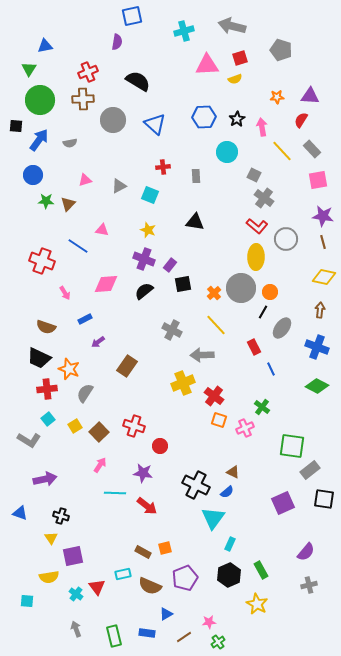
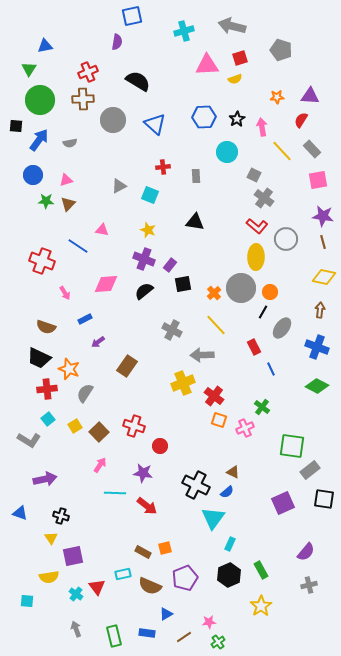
pink triangle at (85, 180): moved 19 px left
yellow star at (257, 604): moved 4 px right, 2 px down; rotated 10 degrees clockwise
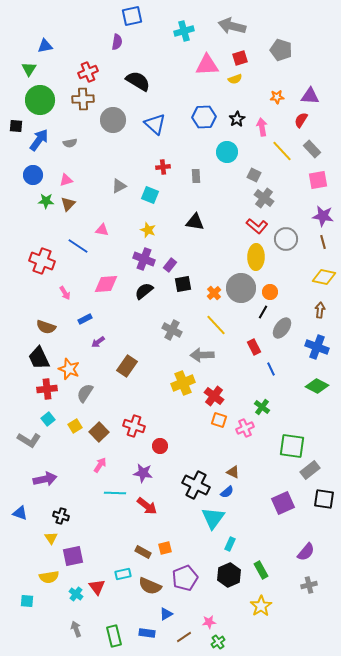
black trapezoid at (39, 358): rotated 40 degrees clockwise
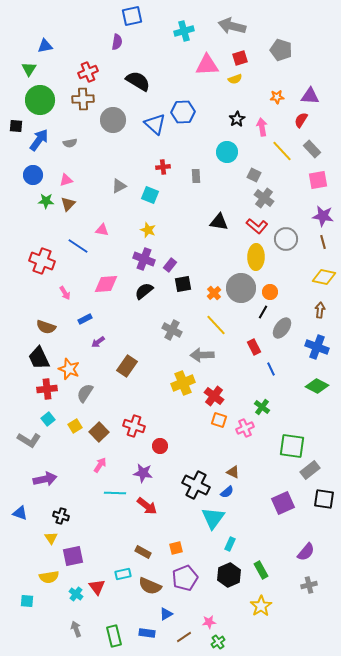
blue hexagon at (204, 117): moved 21 px left, 5 px up
black triangle at (195, 222): moved 24 px right
orange square at (165, 548): moved 11 px right
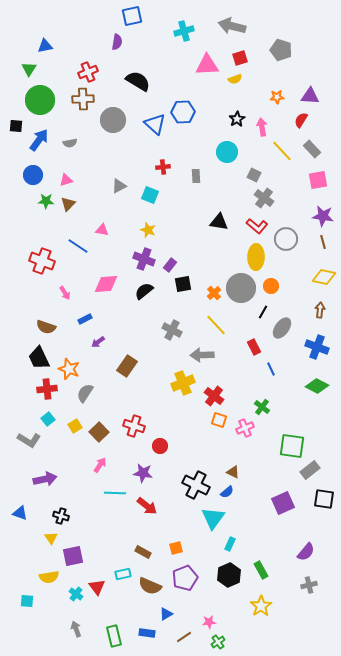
orange circle at (270, 292): moved 1 px right, 6 px up
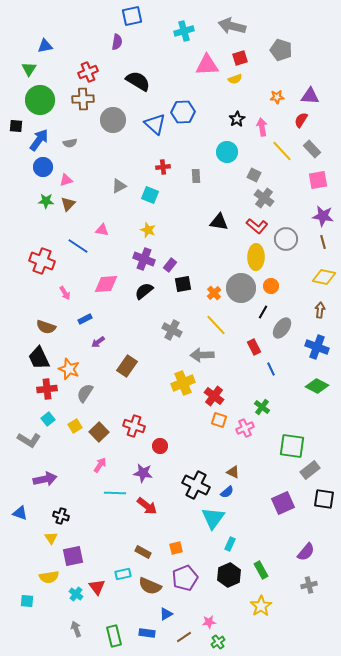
blue circle at (33, 175): moved 10 px right, 8 px up
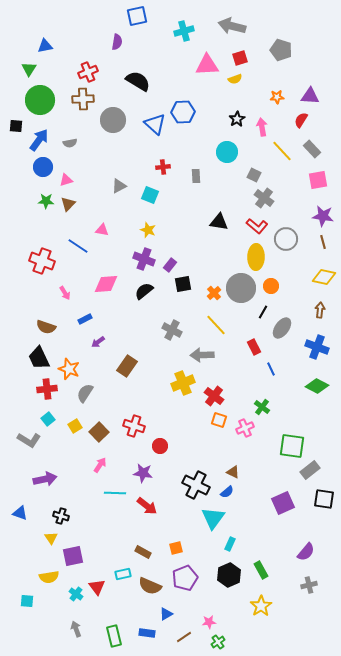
blue square at (132, 16): moved 5 px right
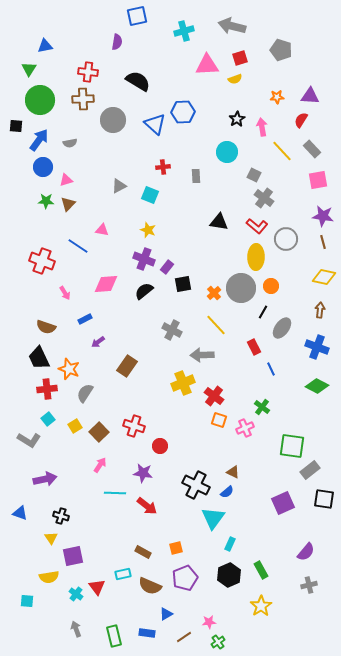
red cross at (88, 72): rotated 30 degrees clockwise
purple rectangle at (170, 265): moved 3 px left, 2 px down
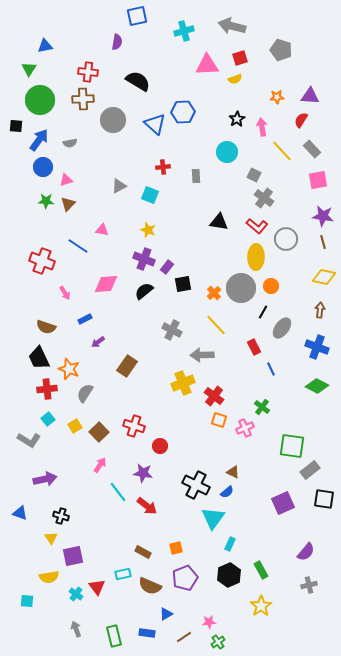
cyan line at (115, 493): moved 3 px right, 1 px up; rotated 50 degrees clockwise
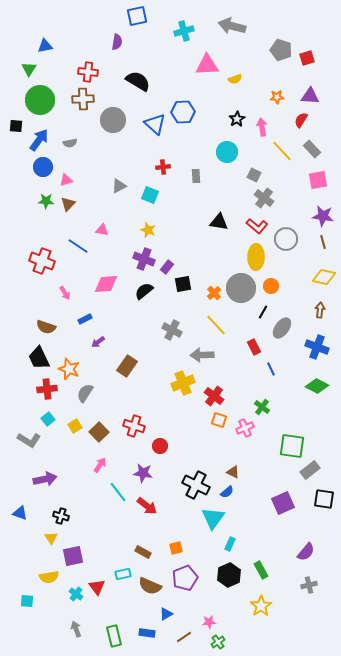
red square at (240, 58): moved 67 px right
